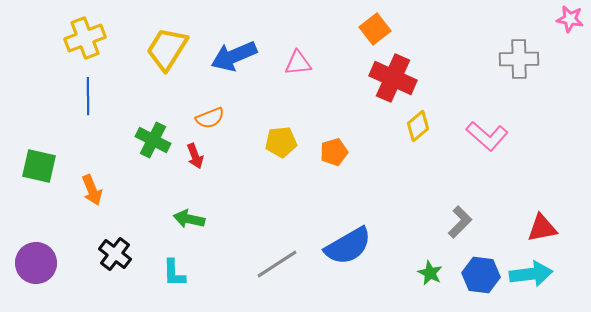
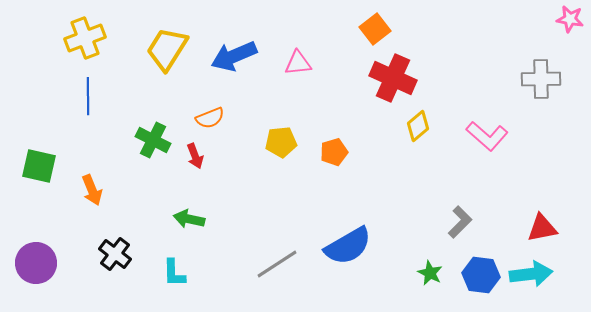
gray cross: moved 22 px right, 20 px down
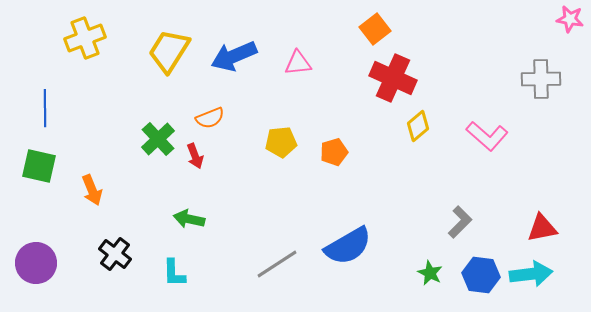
yellow trapezoid: moved 2 px right, 2 px down
blue line: moved 43 px left, 12 px down
green cross: moved 5 px right, 1 px up; rotated 20 degrees clockwise
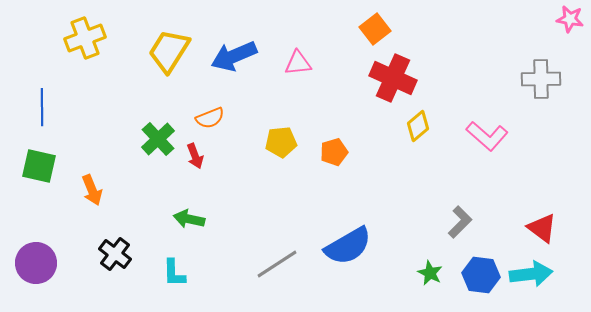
blue line: moved 3 px left, 1 px up
red triangle: rotated 48 degrees clockwise
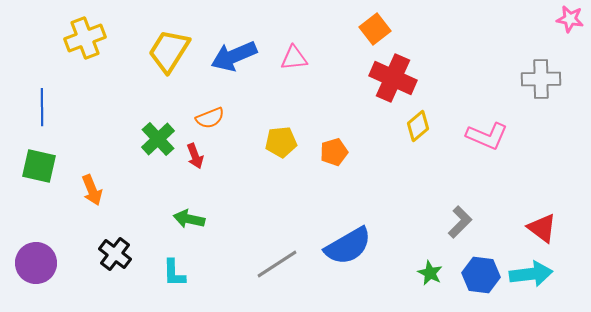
pink triangle: moved 4 px left, 5 px up
pink L-shape: rotated 18 degrees counterclockwise
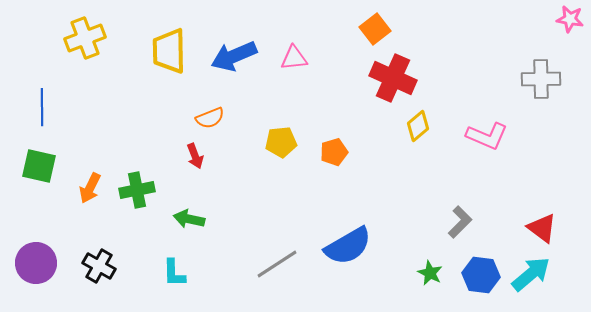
yellow trapezoid: rotated 33 degrees counterclockwise
green cross: moved 21 px left, 51 px down; rotated 32 degrees clockwise
orange arrow: moved 2 px left, 2 px up; rotated 48 degrees clockwise
black cross: moved 16 px left, 12 px down; rotated 8 degrees counterclockwise
cyan arrow: rotated 33 degrees counterclockwise
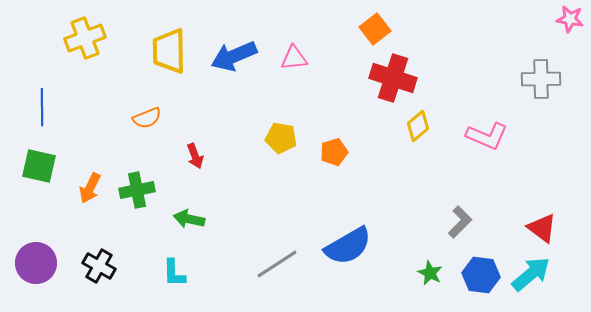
red cross: rotated 6 degrees counterclockwise
orange semicircle: moved 63 px left
yellow pentagon: moved 4 px up; rotated 16 degrees clockwise
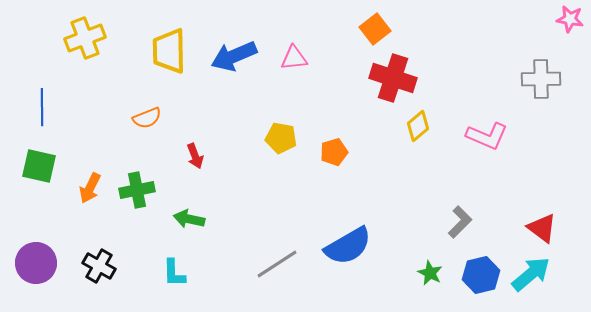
blue hexagon: rotated 21 degrees counterclockwise
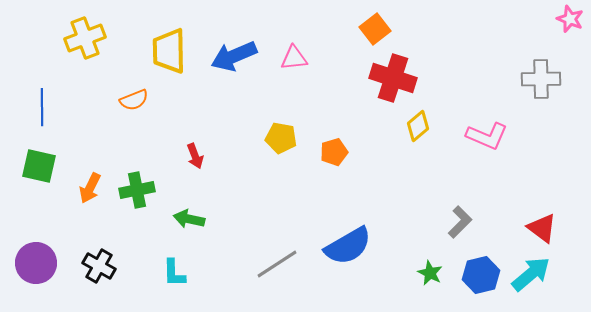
pink star: rotated 12 degrees clockwise
orange semicircle: moved 13 px left, 18 px up
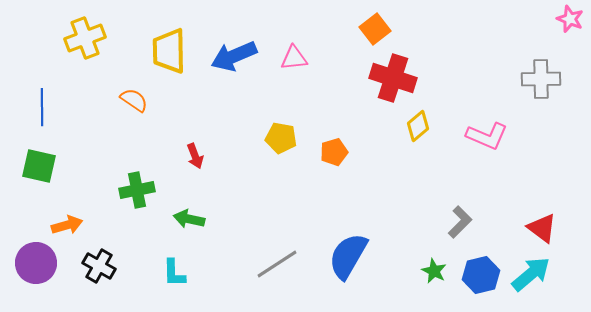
orange semicircle: rotated 124 degrees counterclockwise
orange arrow: moved 23 px left, 37 px down; rotated 132 degrees counterclockwise
blue semicircle: moved 10 px down; rotated 150 degrees clockwise
green star: moved 4 px right, 2 px up
